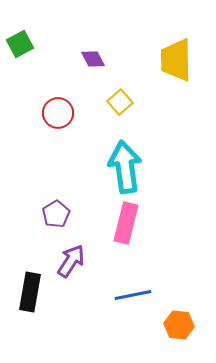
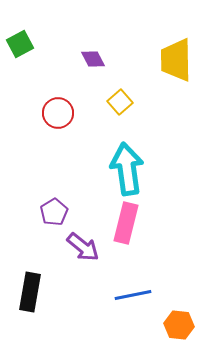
cyan arrow: moved 2 px right, 2 px down
purple pentagon: moved 2 px left, 2 px up
purple arrow: moved 12 px right, 14 px up; rotated 96 degrees clockwise
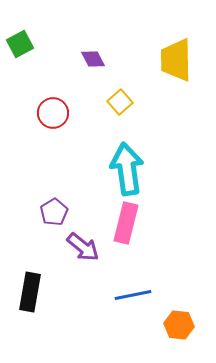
red circle: moved 5 px left
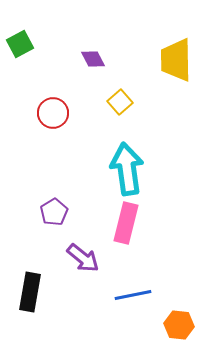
purple arrow: moved 11 px down
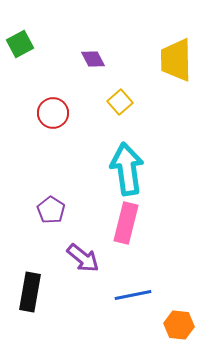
purple pentagon: moved 3 px left, 2 px up; rotated 8 degrees counterclockwise
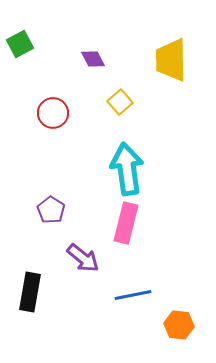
yellow trapezoid: moved 5 px left
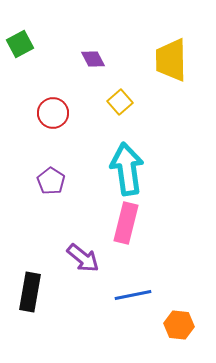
purple pentagon: moved 29 px up
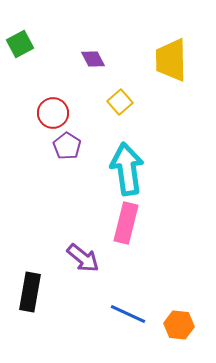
purple pentagon: moved 16 px right, 35 px up
blue line: moved 5 px left, 19 px down; rotated 36 degrees clockwise
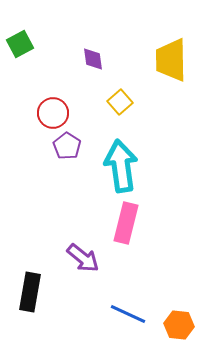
purple diamond: rotated 20 degrees clockwise
cyan arrow: moved 6 px left, 3 px up
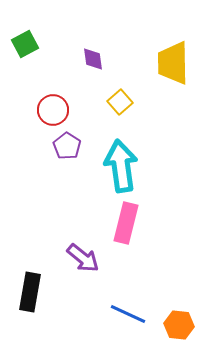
green square: moved 5 px right
yellow trapezoid: moved 2 px right, 3 px down
red circle: moved 3 px up
